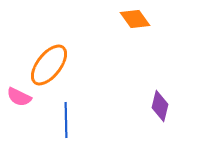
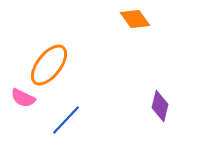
pink semicircle: moved 4 px right, 1 px down
blue line: rotated 44 degrees clockwise
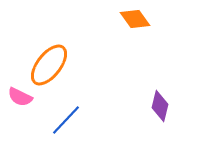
pink semicircle: moved 3 px left, 1 px up
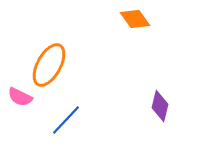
orange ellipse: rotated 9 degrees counterclockwise
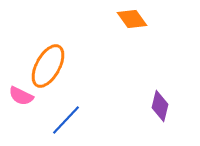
orange diamond: moved 3 px left
orange ellipse: moved 1 px left, 1 px down
pink semicircle: moved 1 px right, 1 px up
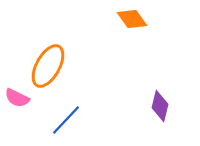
pink semicircle: moved 4 px left, 2 px down
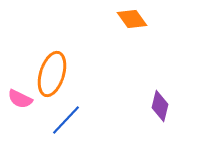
orange ellipse: moved 4 px right, 8 px down; rotated 12 degrees counterclockwise
pink semicircle: moved 3 px right, 1 px down
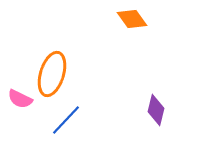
purple diamond: moved 4 px left, 4 px down
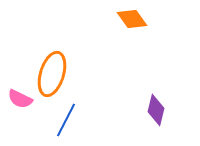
blue line: rotated 16 degrees counterclockwise
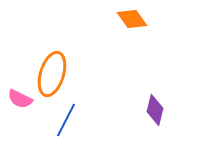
purple diamond: moved 1 px left
